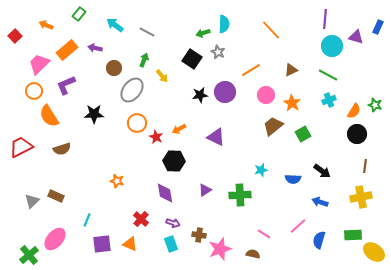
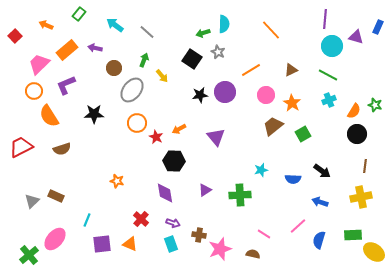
gray line at (147, 32): rotated 14 degrees clockwise
purple triangle at (216, 137): rotated 24 degrees clockwise
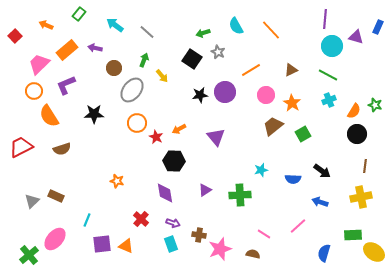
cyan semicircle at (224, 24): moved 12 px right, 2 px down; rotated 150 degrees clockwise
blue semicircle at (319, 240): moved 5 px right, 13 px down
orange triangle at (130, 244): moved 4 px left, 2 px down
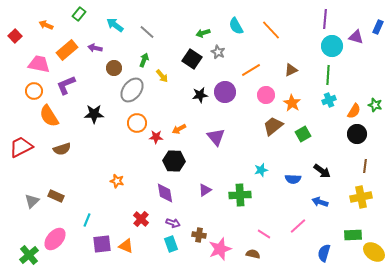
pink trapezoid at (39, 64): rotated 55 degrees clockwise
green line at (328, 75): rotated 66 degrees clockwise
red star at (156, 137): rotated 24 degrees counterclockwise
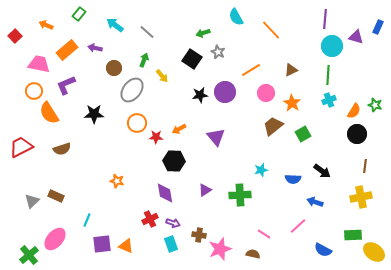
cyan semicircle at (236, 26): moved 9 px up
pink circle at (266, 95): moved 2 px up
orange semicircle at (49, 116): moved 3 px up
blue arrow at (320, 202): moved 5 px left
red cross at (141, 219): moved 9 px right; rotated 21 degrees clockwise
blue semicircle at (324, 253): moved 1 px left, 3 px up; rotated 78 degrees counterclockwise
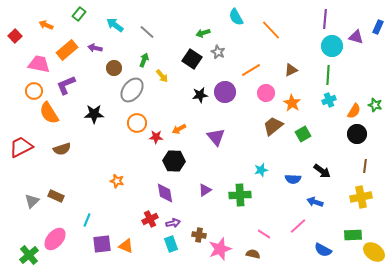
purple arrow at (173, 223): rotated 32 degrees counterclockwise
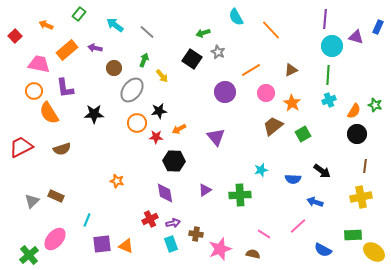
purple L-shape at (66, 85): moved 1 px left, 3 px down; rotated 75 degrees counterclockwise
black star at (200, 95): moved 41 px left, 16 px down
brown cross at (199, 235): moved 3 px left, 1 px up
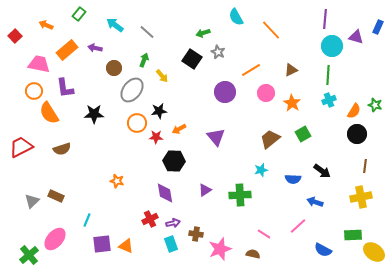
brown trapezoid at (273, 126): moved 3 px left, 13 px down
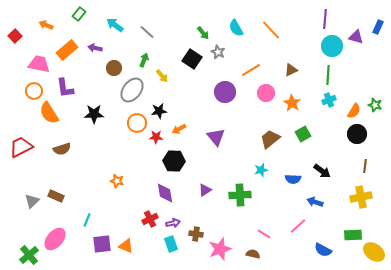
cyan semicircle at (236, 17): moved 11 px down
green arrow at (203, 33): rotated 112 degrees counterclockwise
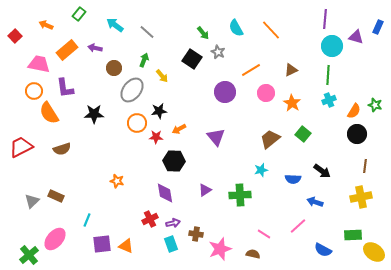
green square at (303, 134): rotated 21 degrees counterclockwise
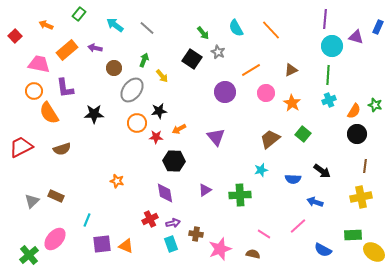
gray line at (147, 32): moved 4 px up
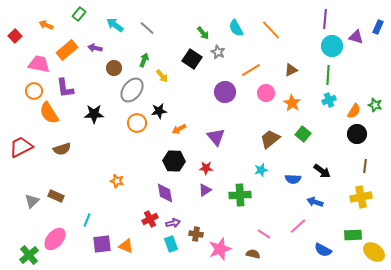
red star at (156, 137): moved 50 px right, 31 px down
